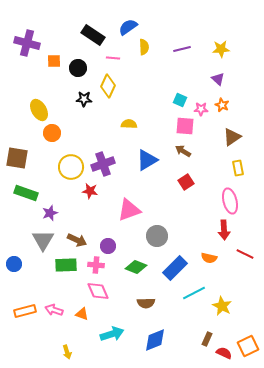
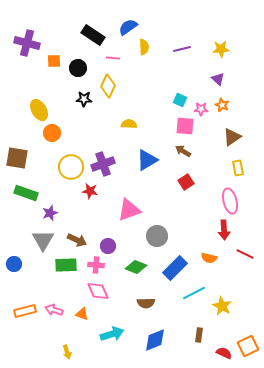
brown rectangle at (207, 339): moved 8 px left, 4 px up; rotated 16 degrees counterclockwise
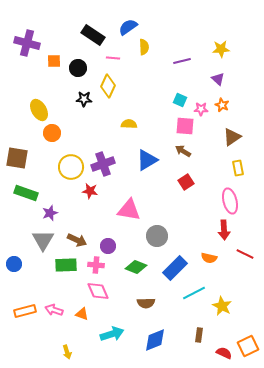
purple line at (182, 49): moved 12 px down
pink triangle at (129, 210): rotated 30 degrees clockwise
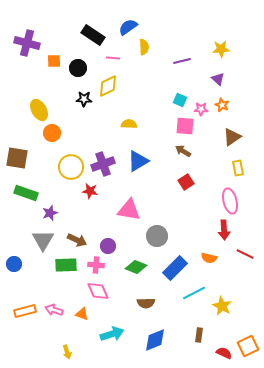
yellow diamond at (108, 86): rotated 40 degrees clockwise
blue triangle at (147, 160): moved 9 px left, 1 px down
